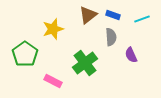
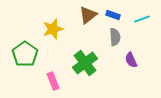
gray semicircle: moved 4 px right
purple semicircle: moved 5 px down
pink rectangle: rotated 42 degrees clockwise
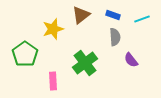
brown triangle: moved 7 px left
purple semicircle: rotated 14 degrees counterclockwise
pink rectangle: rotated 18 degrees clockwise
